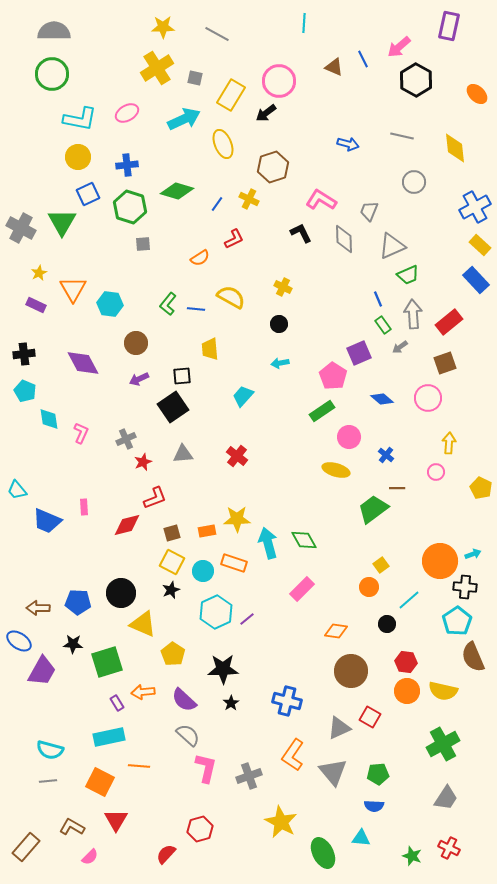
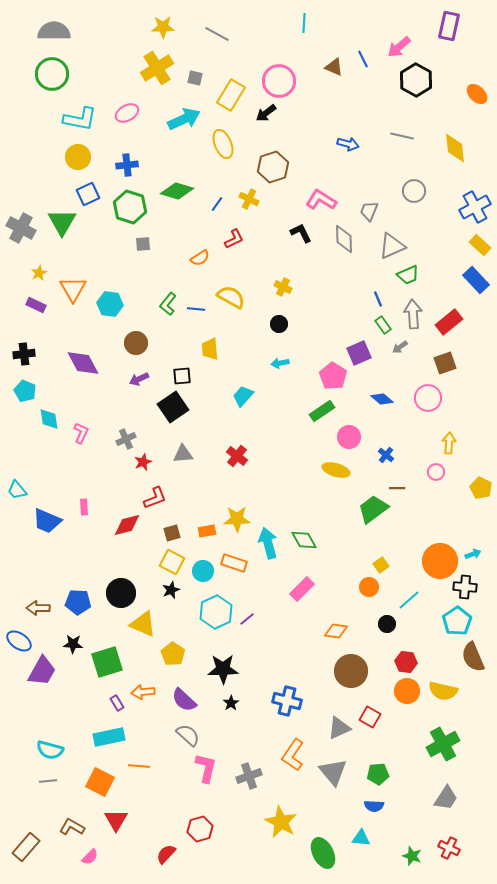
gray circle at (414, 182): moved 9 px down
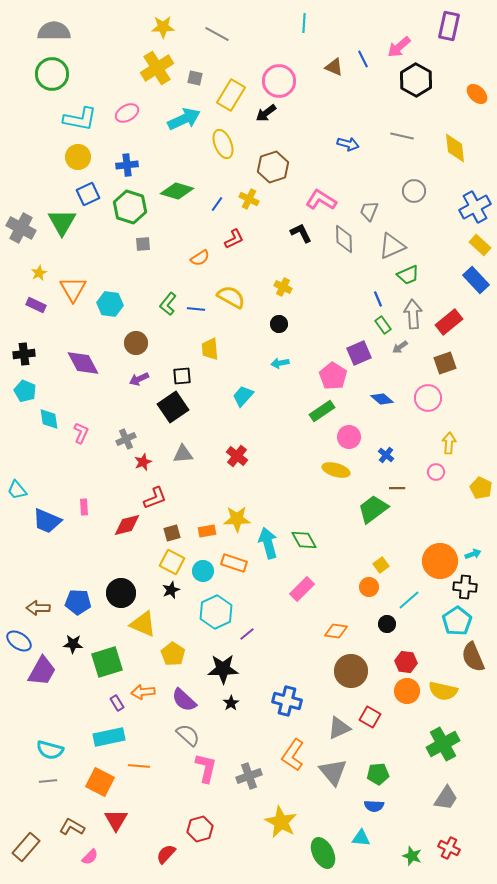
purple line at (247, 619): moved 15 px down
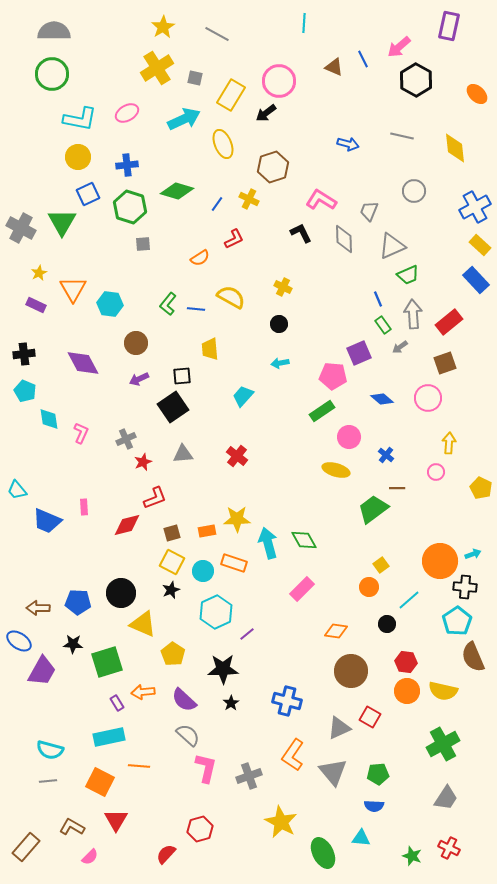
yellow star at (163, 27): rotated 30 degrees counterclockwise
pink pentagon at (333, 376): rotated 28 degrees counterclockwise
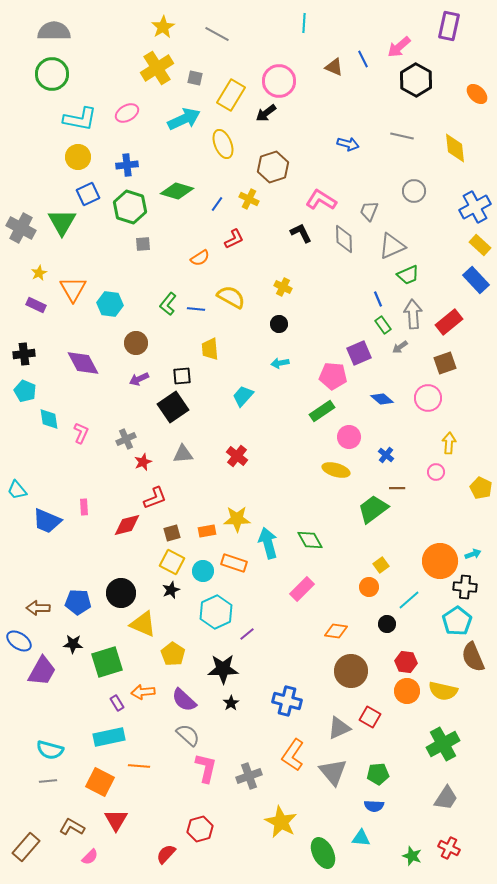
green diamond at (304, 540): moved 6 px right
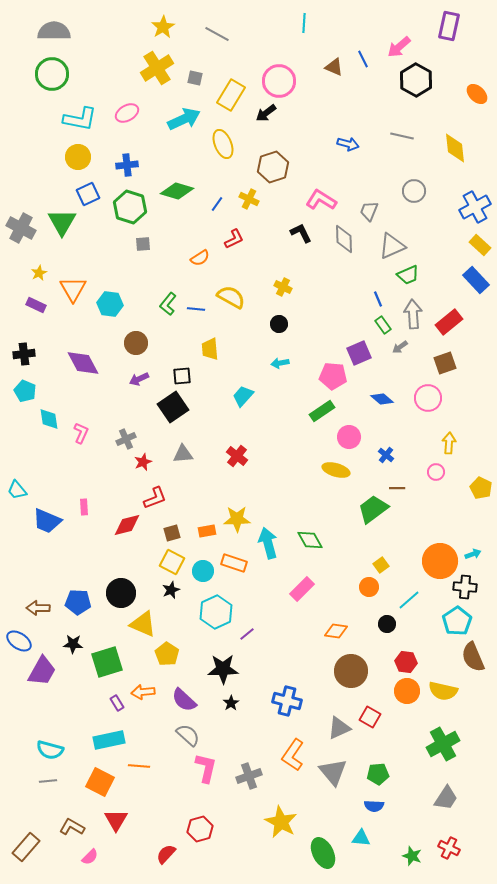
yellow pentagon at (173, 654): moved 6 px left
cyan rectangle at (109, 737): moved 3 px down
